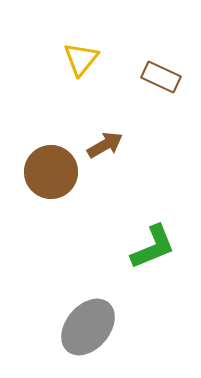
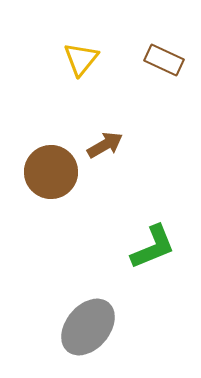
brown rectangle: moved 3 px right, 17 px up
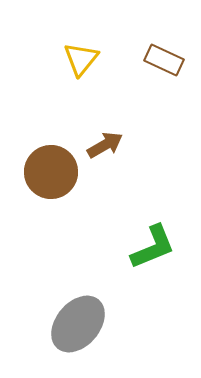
gray ellipse: moved 10 px left, 3 px up
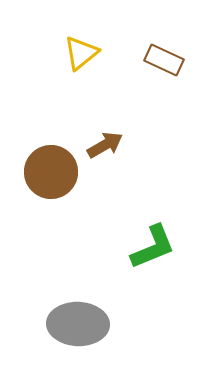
yellow triangle: moved 6 px up; rotated 12 degrees clockwise
gray ellipse: rotated 52 degrees clockwise
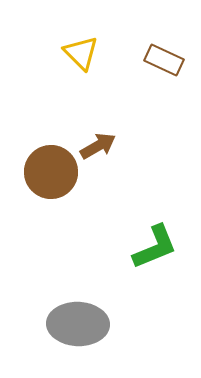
yellow triangle: rotated 36 degrees counterclockwise
brown arrow: moved 7 px left, 1 px down
green L-shape: moved 2 px right
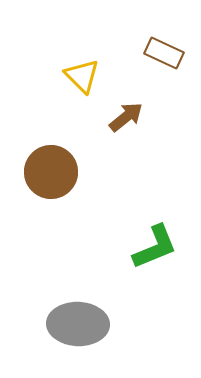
yellow triangle: moved 1 px right, 23 px down
brown rectangle: moved 7 px up
brown arrow: moved 28 px right, 29 px up; rotated 9 degrees counterclockwise
